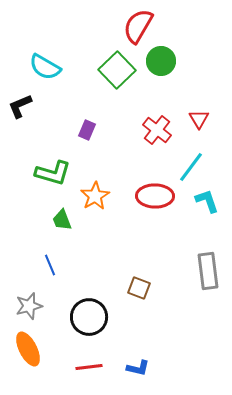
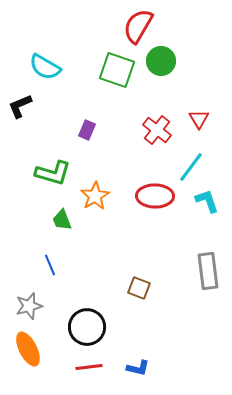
green square: rotated 27 degrees counterclockwise
black circle: moved 2 px left, 10 px down
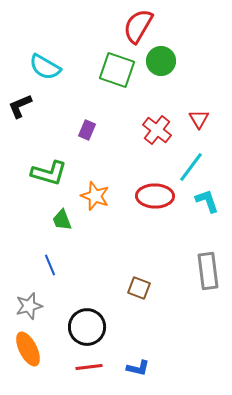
green L-shape: moved 4 px left
orange star: rotated 20 degrees counterclockwise
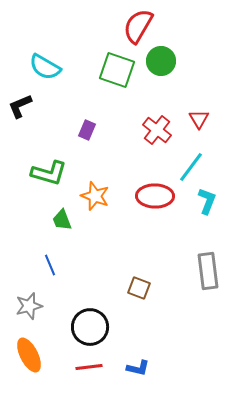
cyan L-shape: rotated 40 degrees clockwise
black circle: moved 3 px right
orange ellipse: moved 1 px right, 6 px down
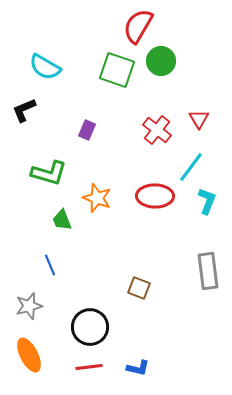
black L-shape: moved 4 px right, 4 px down
orange star: moved 2 px right, 2 px down
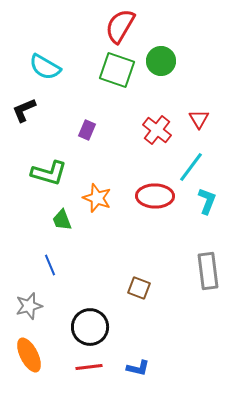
red semicircle: moved 18 px left
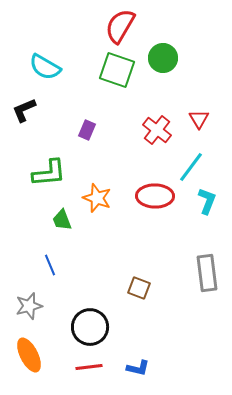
green circle: moved 2 px right, 3 px up
green L-shape: rotated 21 degrees counterclockwise
gray rectangle: moved 1 px left, 2 px down
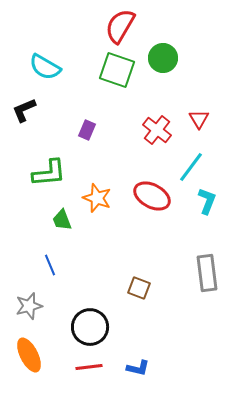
red ellipse: moved 3 px left; rotated 27 degrees clockwise
